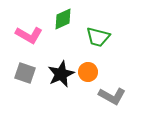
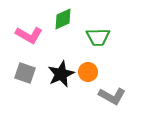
green trapezoid: rotated 15 degrees counterclockwise
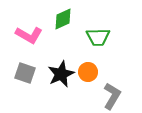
gray L-shape: rotated 88 degrees counterclockwise
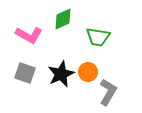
green trapezoid: rotated 10 degrees clockwise
gray L-shape: moved 4 px left, 4 px up
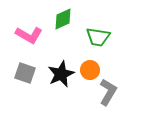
orange circle: moved 2 px right, 2 px up
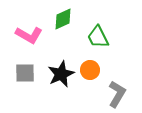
green trapezoid: rotated 55 degrees clockwise
gray square: rotated 20 degrees counterclockwise
gray L-shape: moved 9 px right, 2 px down
